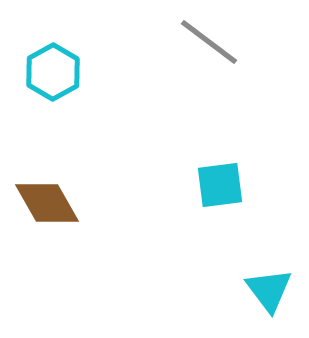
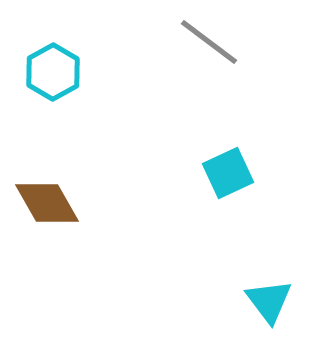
cyan square: moved 8 px right, 12 px up; rotated 18 degrees counterclockwise
cyan triangle: moved 11 px down
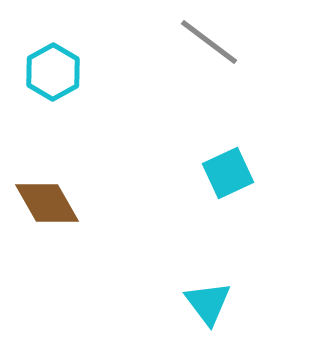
cyan triangle: moved 61 px left, 2 px down
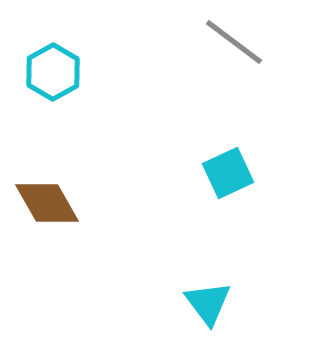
gray line: moved 25 px right
